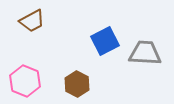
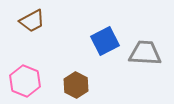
brown hexagon: moved 1 px left, 1 px down
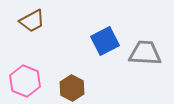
brown hexagon: moved 4 px left, 3 px down
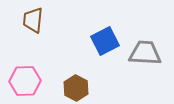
brown trapezoid: moved 1 px right, 1 px up; rotated 124 degrees clockwise
pink hexagon: rotated 24 degrees counterclockwise
brown hexagon: moved 4 px right
